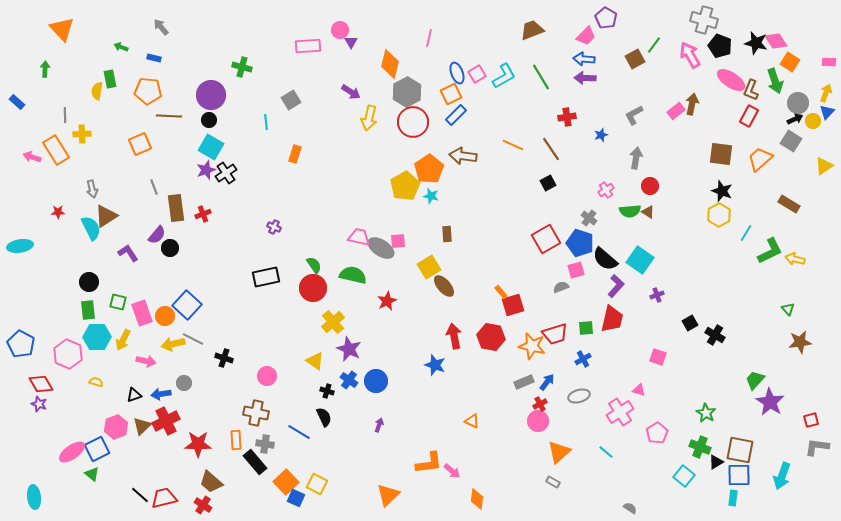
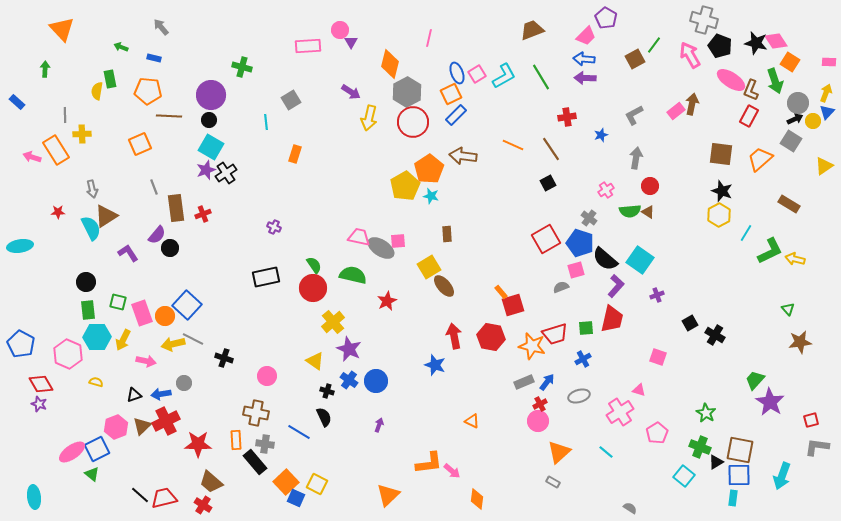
black circle at (89, 282): moved 3 px left
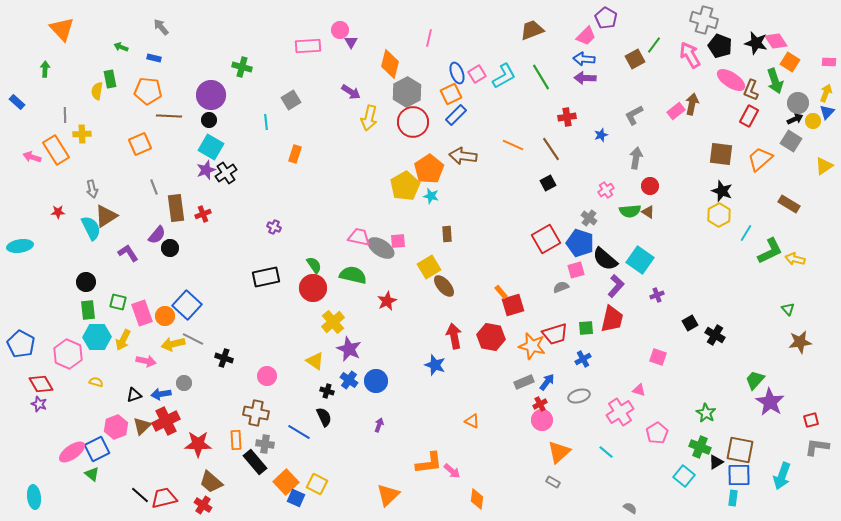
pink circle at (538, 421): moved 4 px right, 1 px up
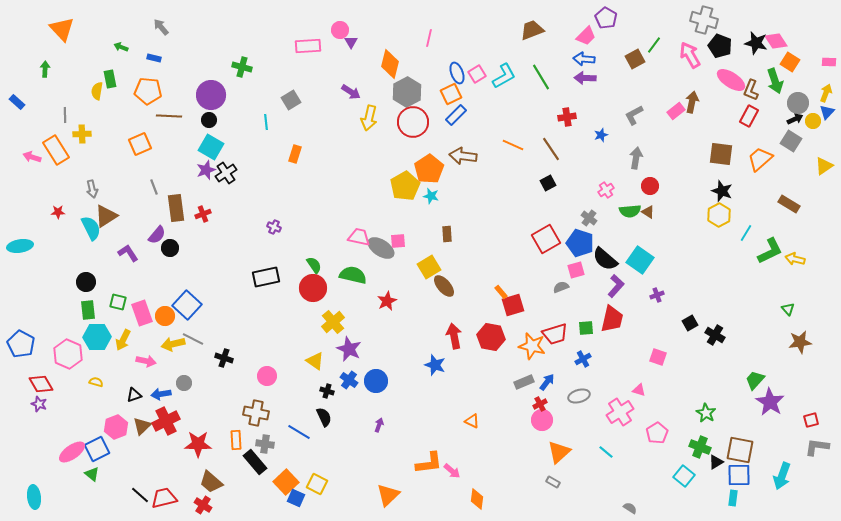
brown arrow at (692, 104): moved 2 px up
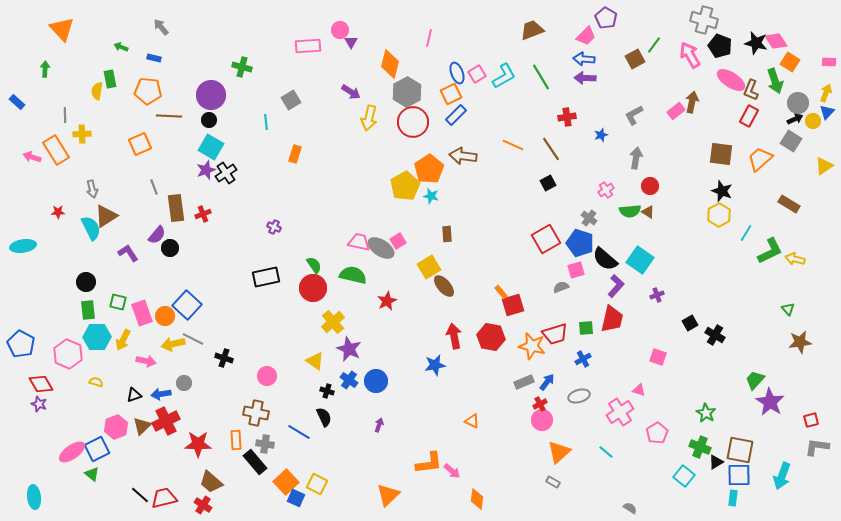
pink trapezoid at (359, 237): moved 5 px down
pink square at (398, 241): rotated 28 degrees counterclockwise
cyan ellipse at (20, 246): moved 3 px right
blue star at (435, 365): rotated 30 degrees counterclockwise
